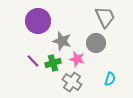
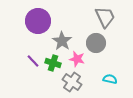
gray star: rotated 18 degrees clockwise
green cross: rotated 35 degrees clockwise
cyan semicircle: rotated 96 degrees counterclockwise
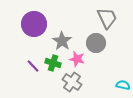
gray trapezoid: moved 2 px right, 1 px down
purple circle: moved 4 px left, 3 px down
purple line: moved 5 px down
cyan semicircle: moved 13 px right, 6 px down
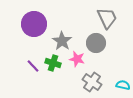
gray cross: moved 20 px right
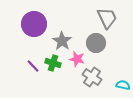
gray cross: moved 5 px up
